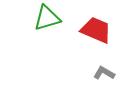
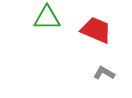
green triangle: rotated 16 degrees clockwise
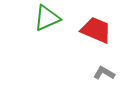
green triangle: rotated 24 degrees counterclockwise
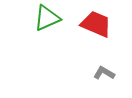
red trapezoid: moved 6 px up
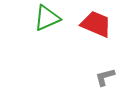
gray L-shape: moved 1 px right, 4 px down; rotated 45 degrees counterclockwise
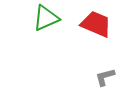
green triangle: moved 1 px left
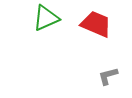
gray L-shape: moved 3 px right, 1 px up
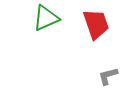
red trapezoid: rotated 48 degrees clockwise
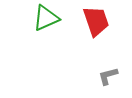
red trapezoid: moved 3 px up
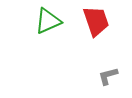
green triangle: moved 2 px right, 3 px down
